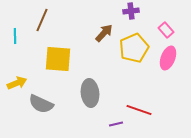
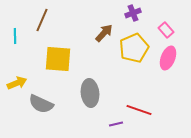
purple cross: moved 2 px right, 2 px down; rotated 14 degrees counterclockwise
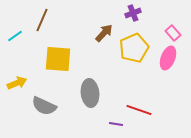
pink rectangle: moved 7 px right, 3 px down
cyan line: rotated 56 degrees clockwise
gray semicircle: moved 3 px right, 2 px down
purple line: rotated 24 degrees clockwise
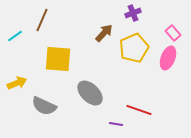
gray ellipse: rotated 40 degrees counterclockwise
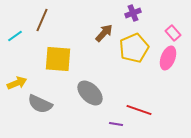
gray semicircle: moved 4 px left, 2 px up
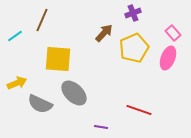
gray ellipse: moved 16 px left
purple line: moved 15 px left, 3 px down
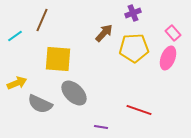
yellow pentagon: rotated 20 degrees clockwise
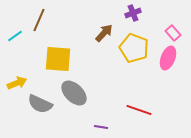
brown line: moved 3 px left
yellow pentagon: rotated 24 degrees clockwise
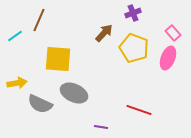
yellow arrow: rotated 12 degrees clockwise
gray ellipse: rotated 20 degrees counterclockwise
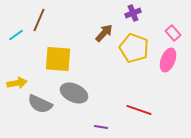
cyan line: moved 1 px right, 1 px up
pink ellipse: moved 2 px down
